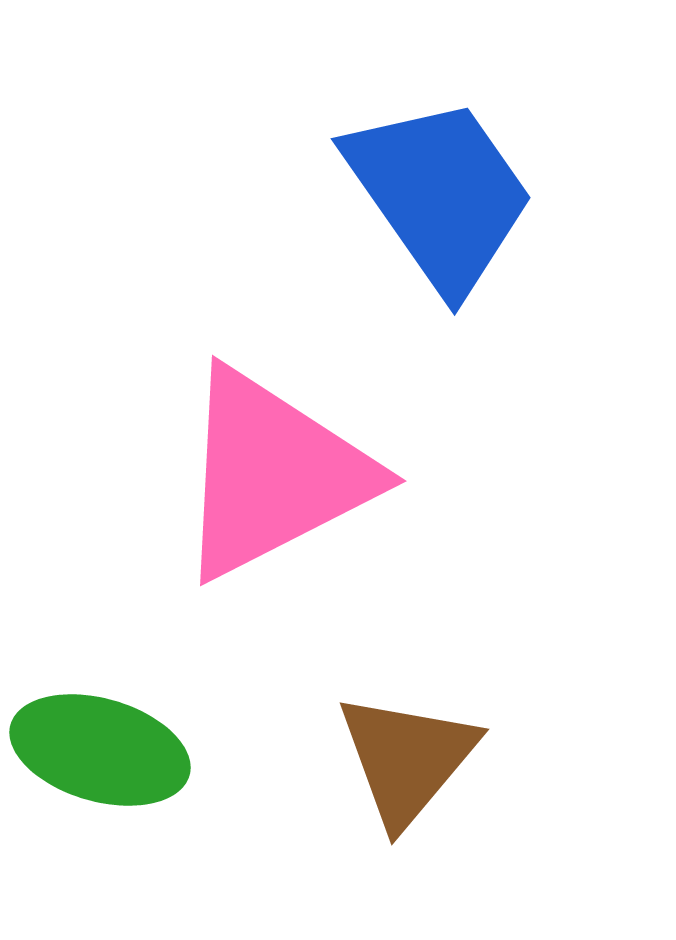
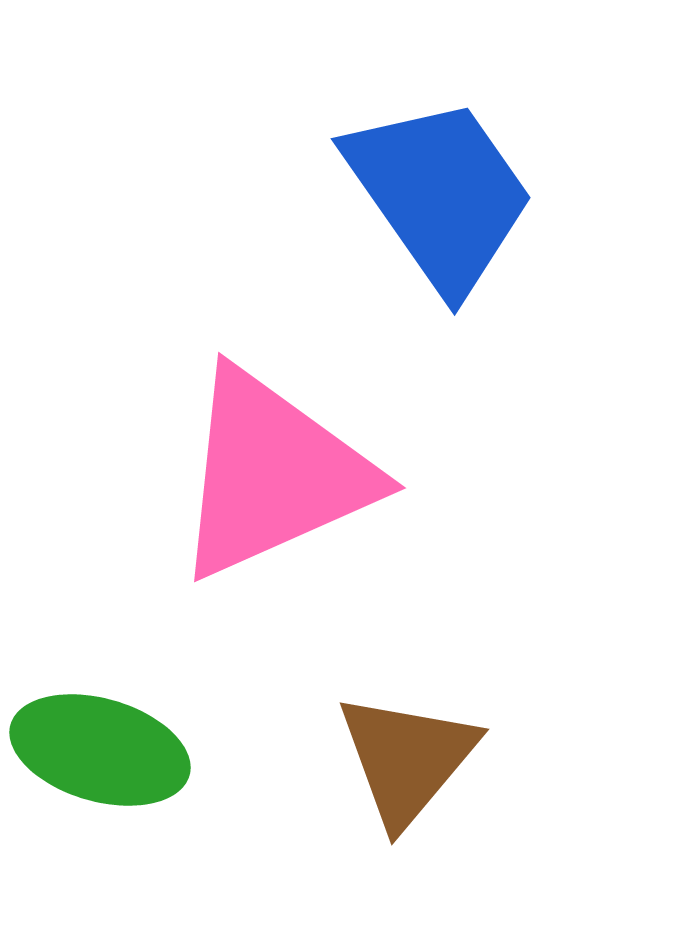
pink triangle: rotated 3 degrees clockwise
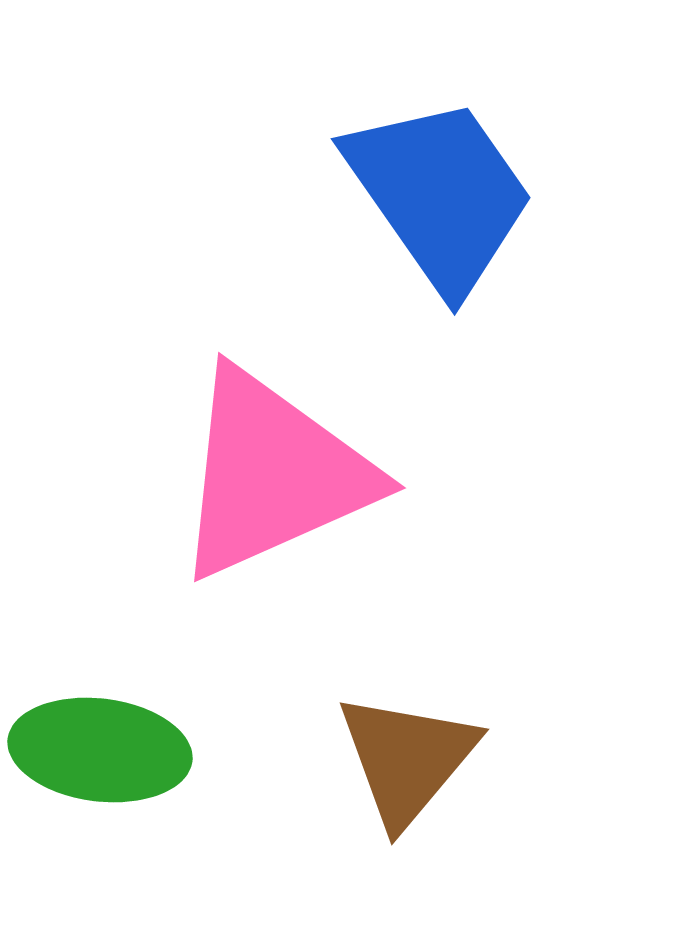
green ellipse: rotated 9 degrees counterclockwise
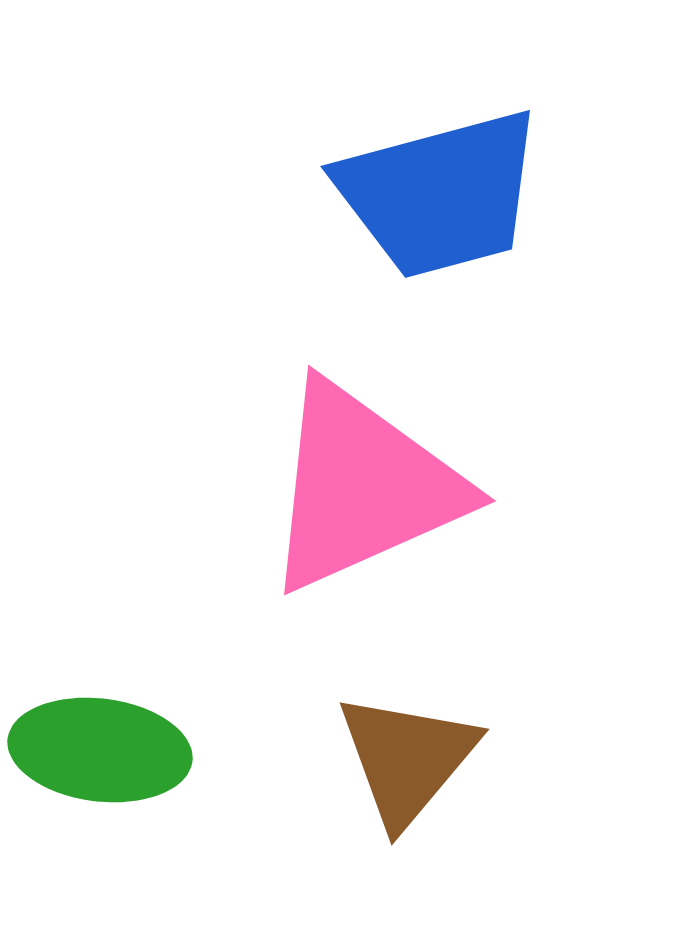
blue trapezoid: rotated 110 degrees clockwise
pink triangle: moved 90 px right, 13 px down
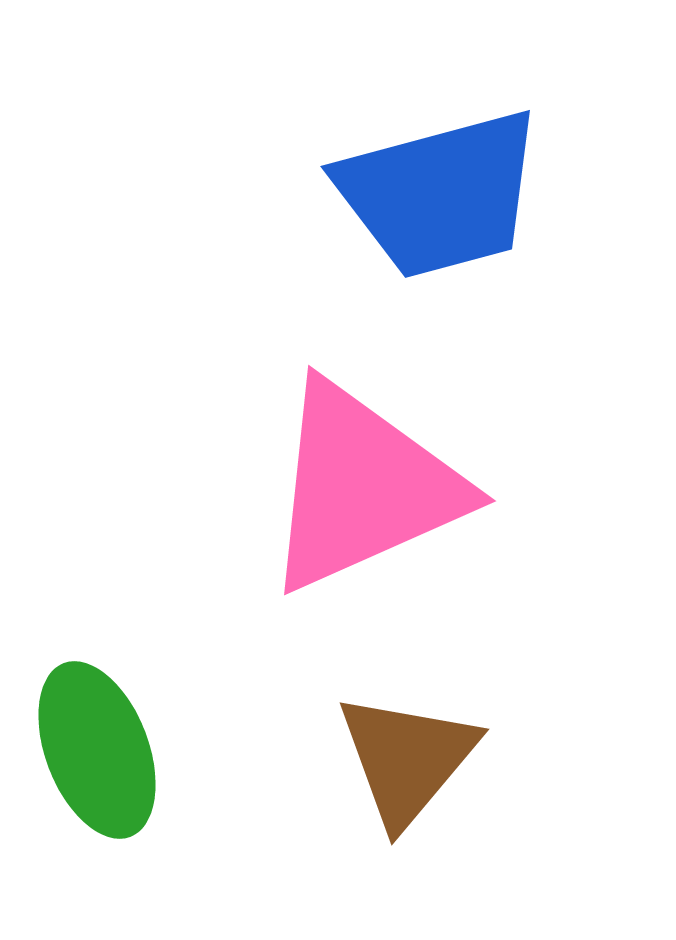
green ellipse: moved 3 px left; rotated 62 degrees clockwise
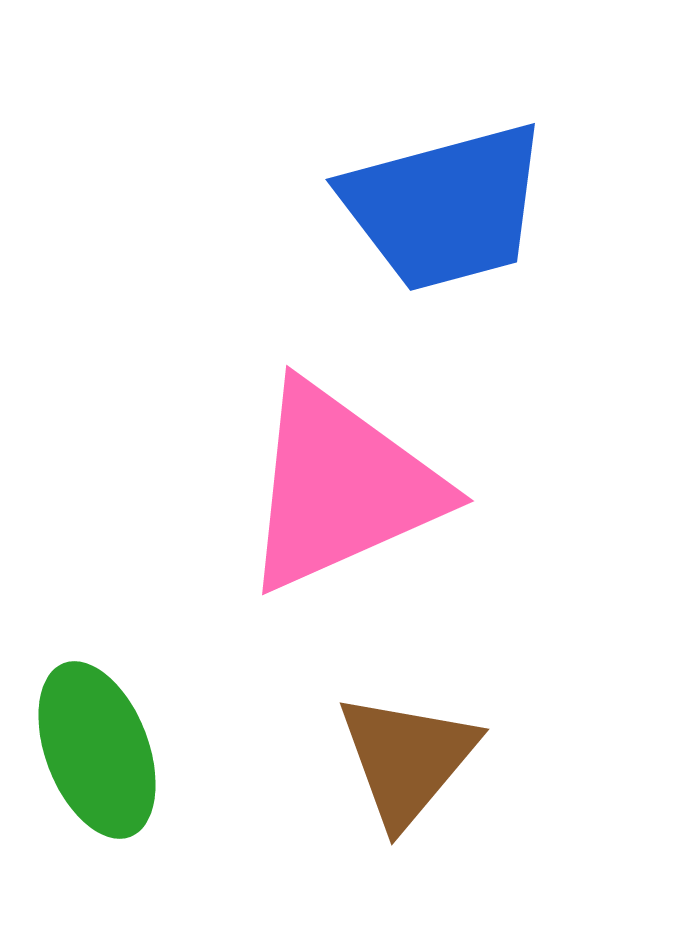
blue trapezoid: moved 5 px right, 13 px down
pink triangle: moved 22 px left
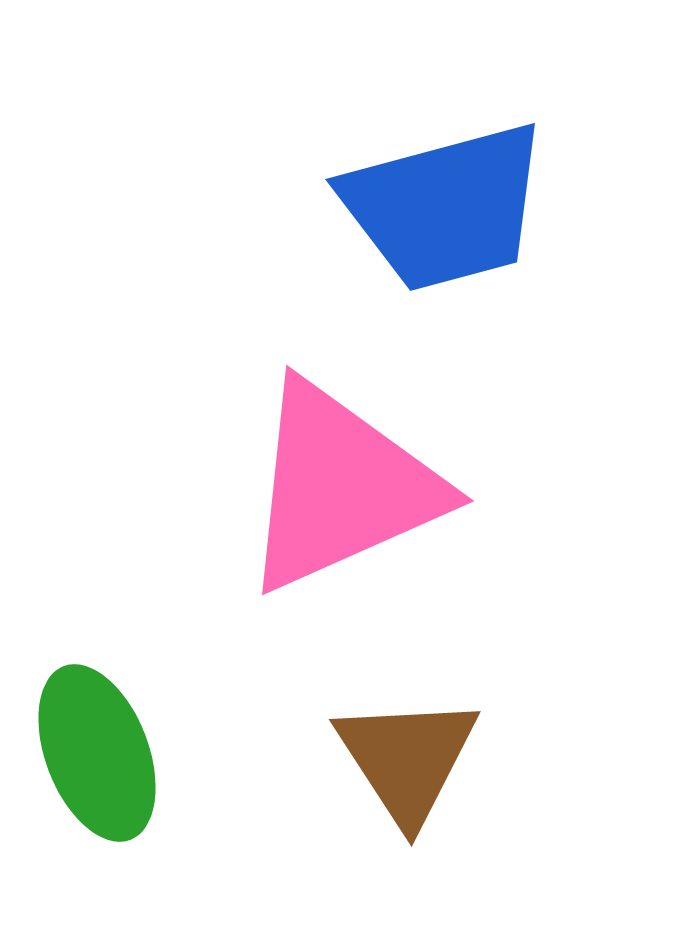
green ellipse: moved 3 px down
brown triangle: rotated 13 degrees counterclockwise
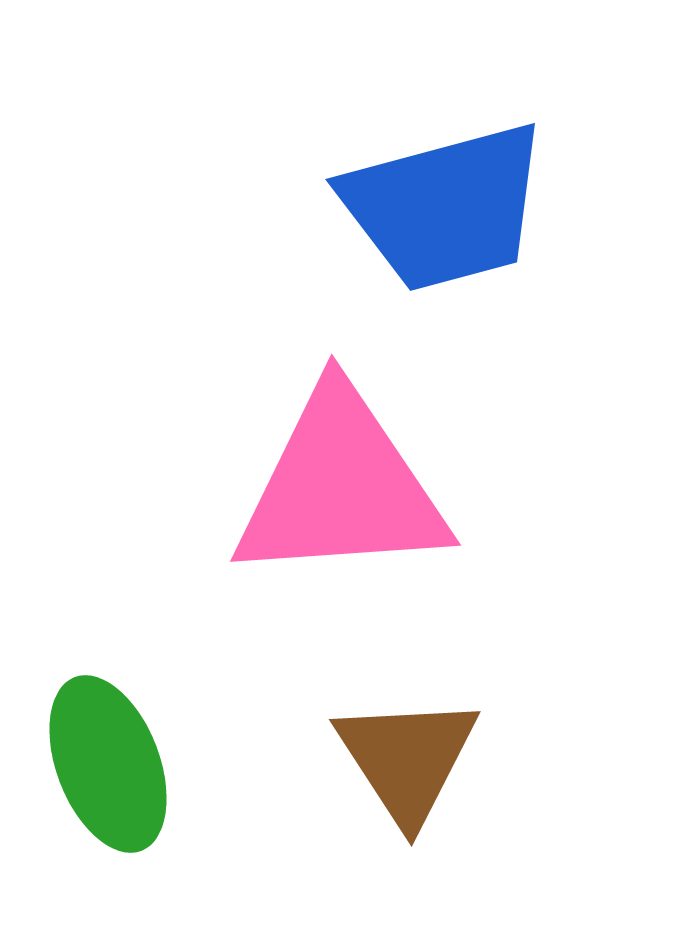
pink triangle: rotated 20 degrees clockwise
green ellipse: moved 11 px right, 11 px down
